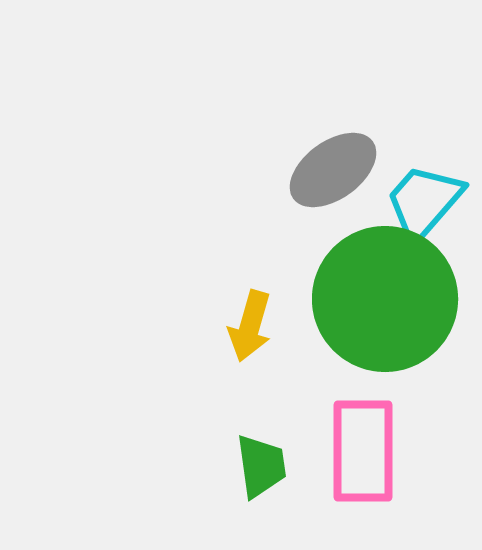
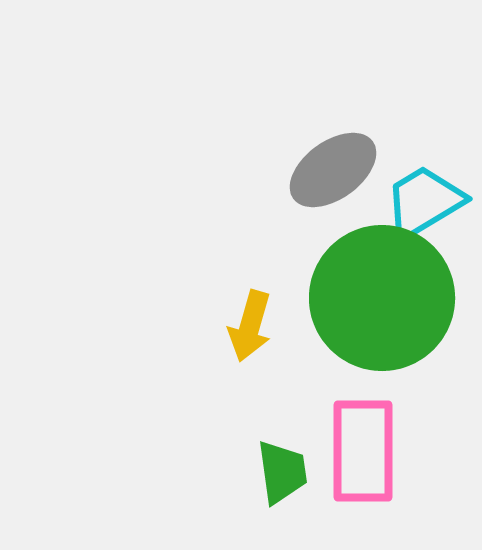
cyan trapezoid: rotated 18 degrees clockwise
green circle: moved 3 px left, 1 px up
green trapezoid: moved 21 px right, 6 px down
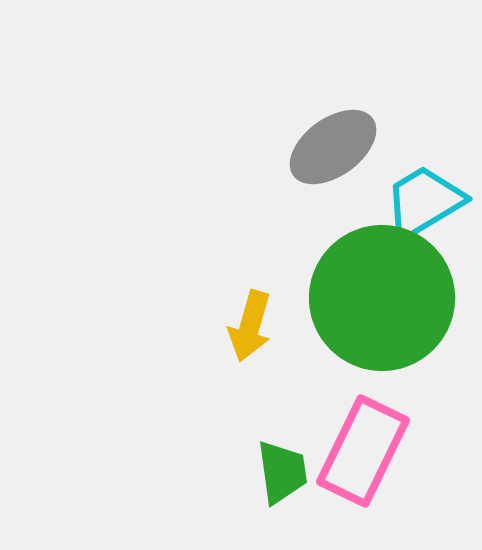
gray ellipse: moved 23 px up
pink rectangle: rotated 26 degrees clockwise
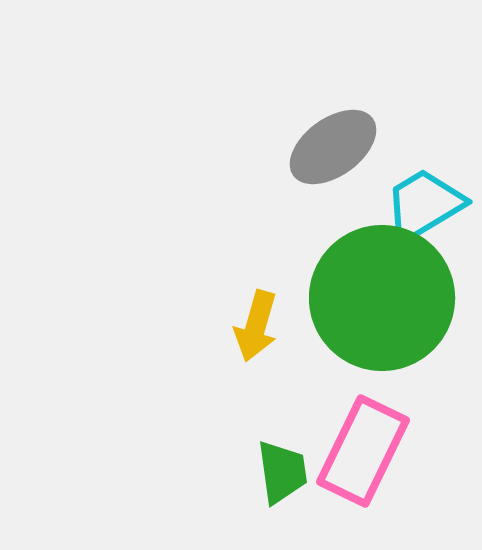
cyan trapezoid: moved 3 px down
yellow arrow: moved 6 px right
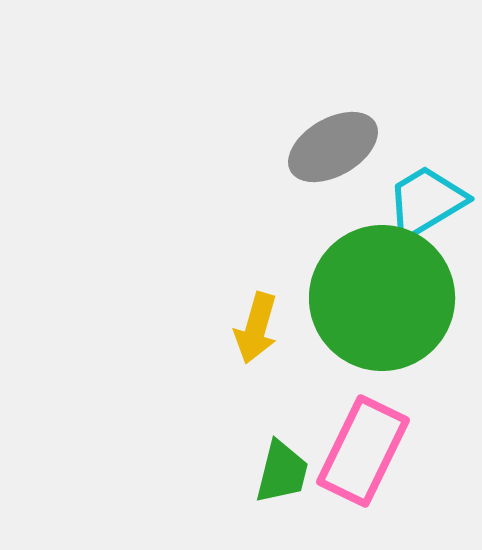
gray ellipse: rotated 6 degrees clockwise
cyan trapezoid: moved 2 px right, 3 px up
yellow arrow: moved 2 px down
green trapezoid: rotated 22 degrees clockwise
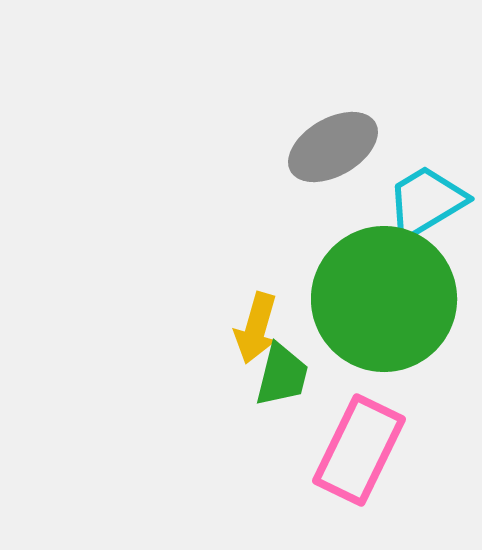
green circle: moved 2 px right, 1 px down
pink rectangle: moved 4 px left, 1 px up
green trapezoid: moved 97 px up
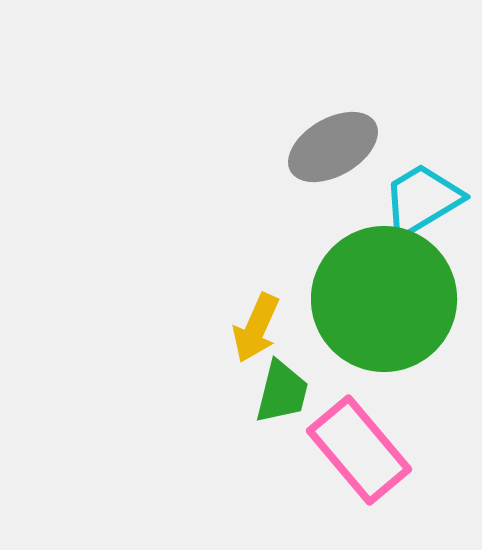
cyan trapezoid: moved 4 px left, 2 px up
yellow arrow: rotated 8 degrees clockwise
green trapezoid: moved 17 px down
pink rectangle: rotated 66 degrees counterclockwise
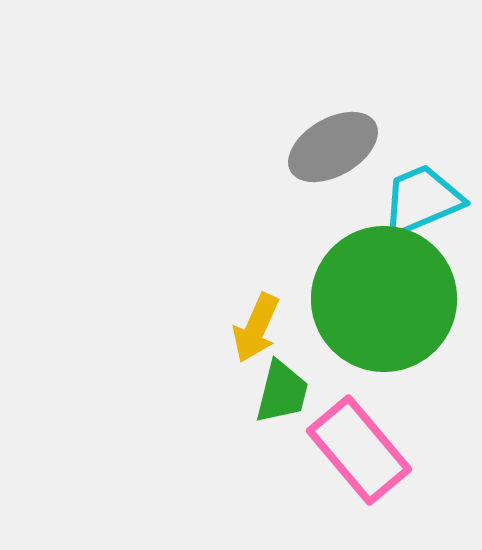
cyan trapezoid: rotated 8 degrees clockwise
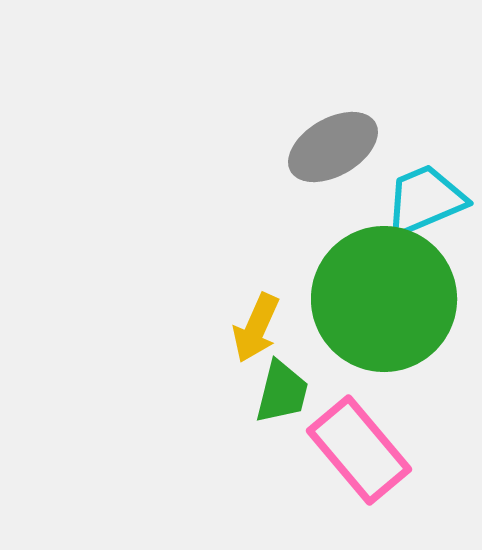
cyan trapezoid: moved 3 px right
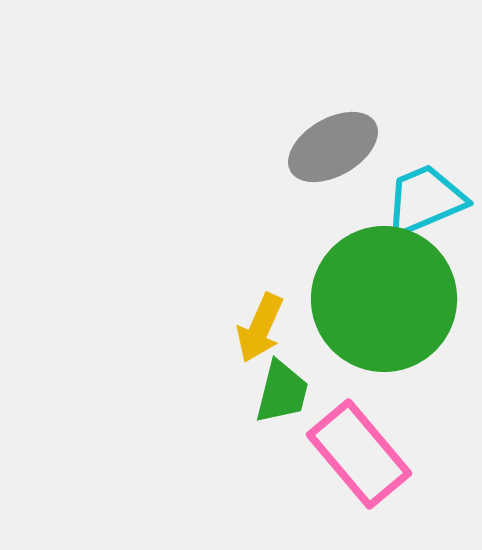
yellow arrow: moved 4 px right
pink rectangle: moved 4 px down
